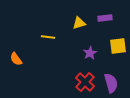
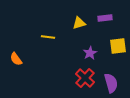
red cross: moved 4 px up
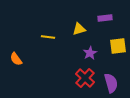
yellow triangle: moved 6 px down
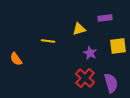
yellow line: moved 4 px down
purple star: rotated 16 degrees counterclockwise
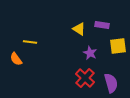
purple rectangle: moved 3 px left, 7 px down; rotated 16 degrees clockwise
yellow triangle: rotated 48 degrees clockwise
yellow line: moved 18 px left, 1 px down
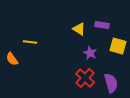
yellow square: rotated 24 degrees clockwise
orange semicircle: moved 4 px left
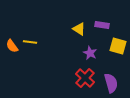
orange semicircle: moved 13 px up
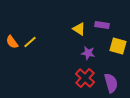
yellow line: rotated 48 degrees counterclockwise
orange semicircle: moved 4 px up
purple star: moved 2 px left; rotated 16 degrees counterclockwise
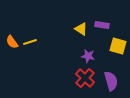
yellow triangle: moved 2 px right
yellow line: rotated 24 degrees clockwise
purple star: moved 3 px down
purple semicircle: moved 2 px up
